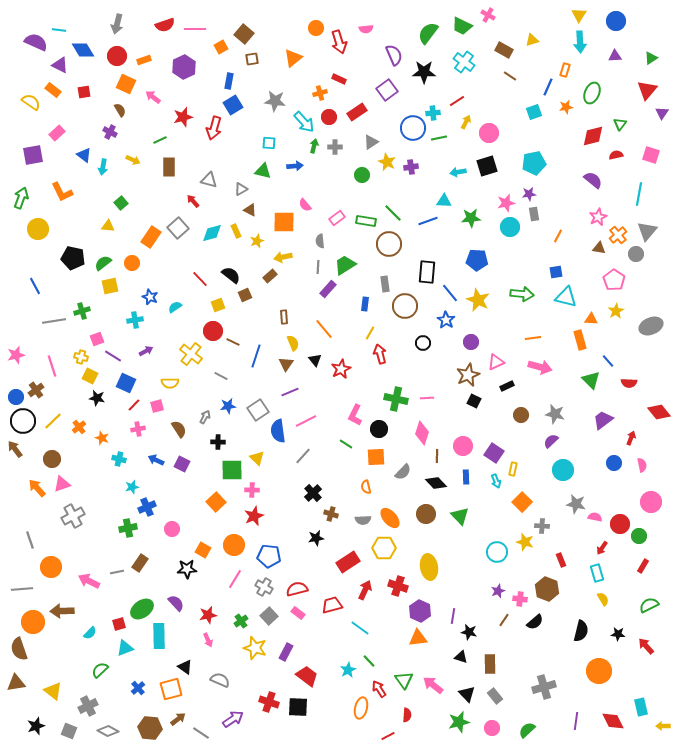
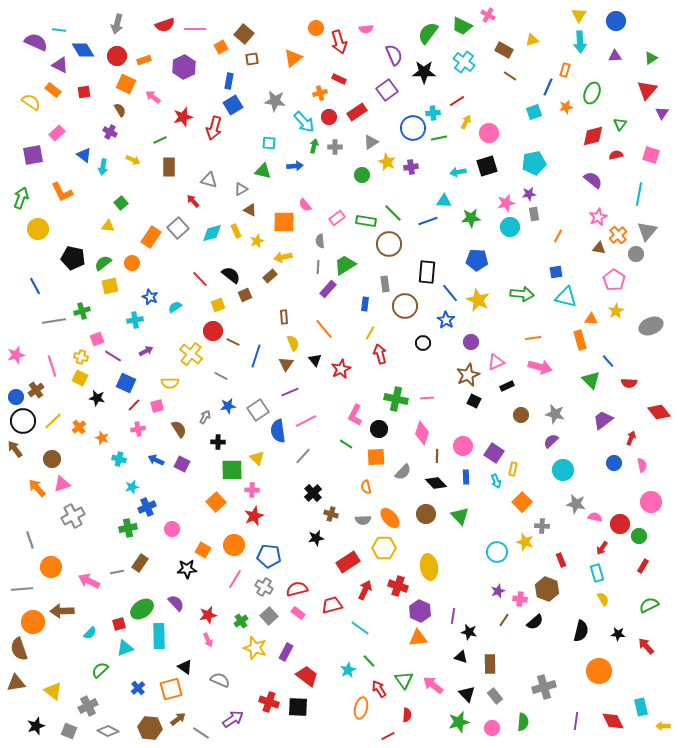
yellow square at (90, 376): moved 10 px left, 2 px down
green semicircle at (527, 730): moved 4 px left, 8 px up; rotated 138 degrees clockwise
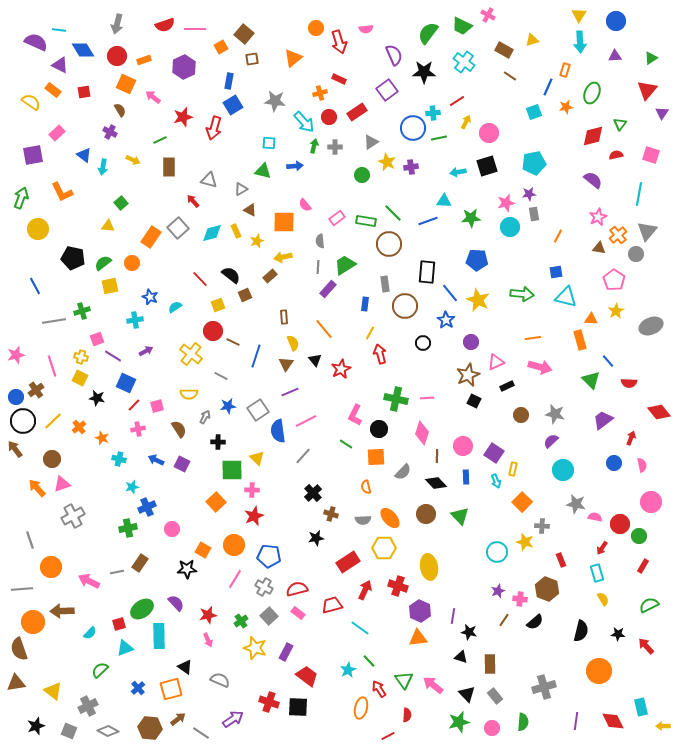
yellow semicircle at (170, 383): moved 19 px right, 11 px down
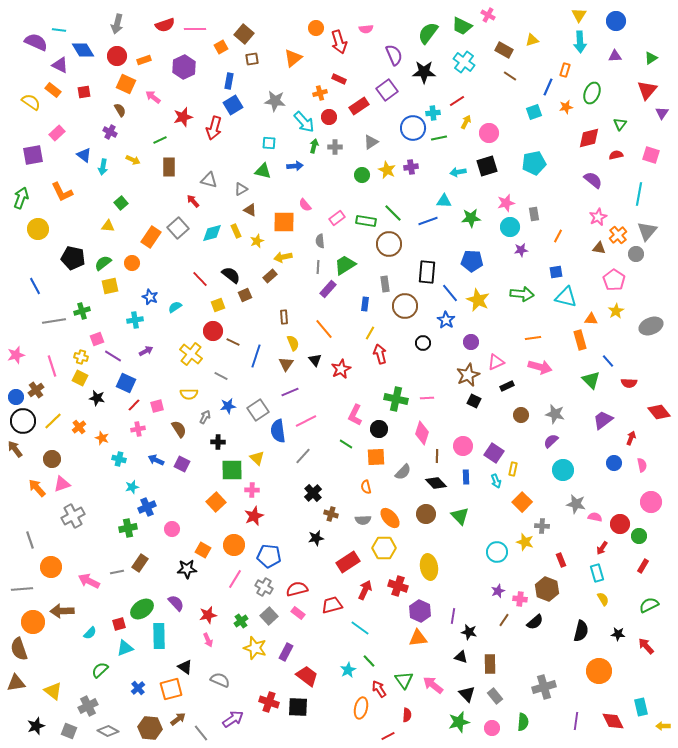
red rectangle at (357, 112): moved 2 px right, 6 px up
red diamond at (593, 136): moved 4 px left, 2 px down
yellow star at (387, 162): moved 8 px down
purple star at (529, 194): moved 8 px left, 56 px down
blue pentagon at (477, 260): moved 5 px left, 1 px down
gray line at (201, 733): rotated 18 degrees clockwise
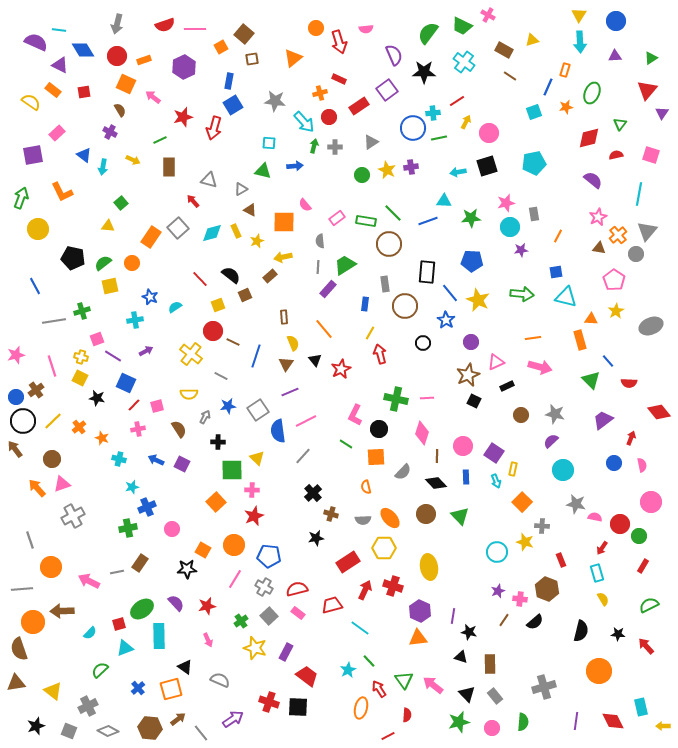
red cross at (398, 586): moved 5 px left
red star at (208, 615): moved 1 px left, 9 px up
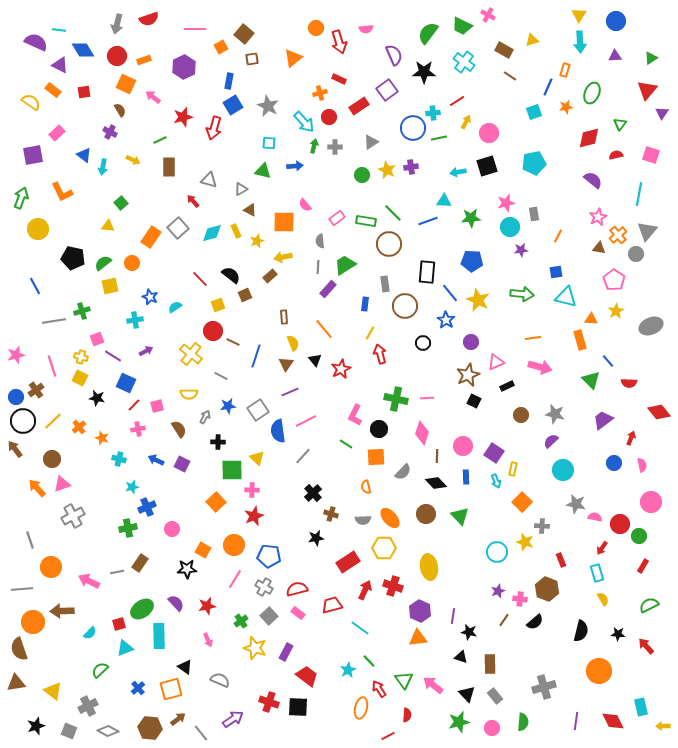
red semicircle at (165, 25): moved 16 px left, 6 px up
gray star at (275, 101): moved 7 px left, 5 px down; rotated 20 degrees clockwise
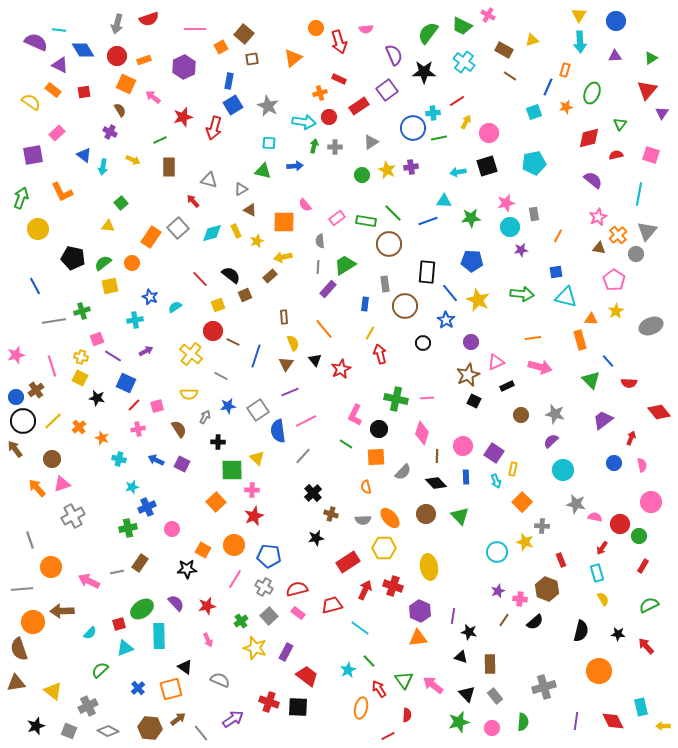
cyan arrow at (304, 122): rotated 40 degrees counterclockwise
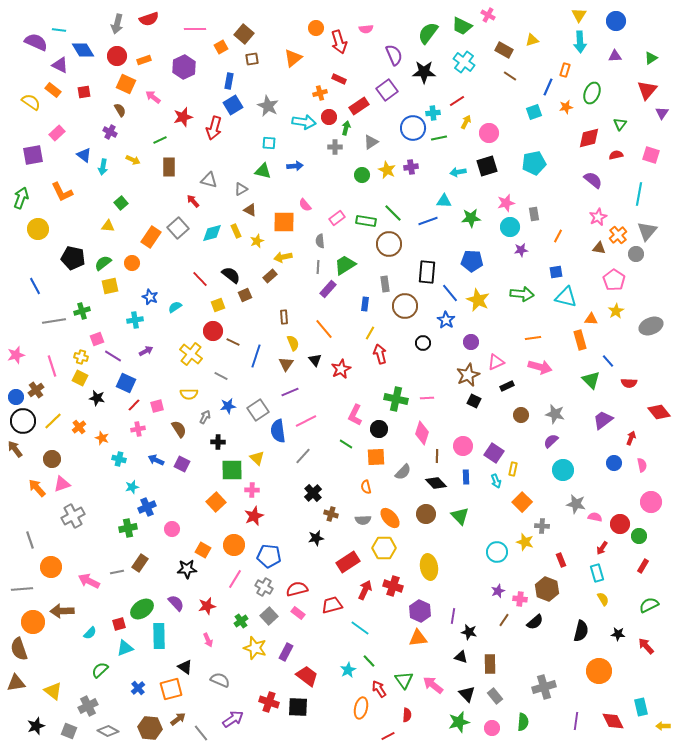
green arrow at (314, 146): moved 32 px right, 18 px up
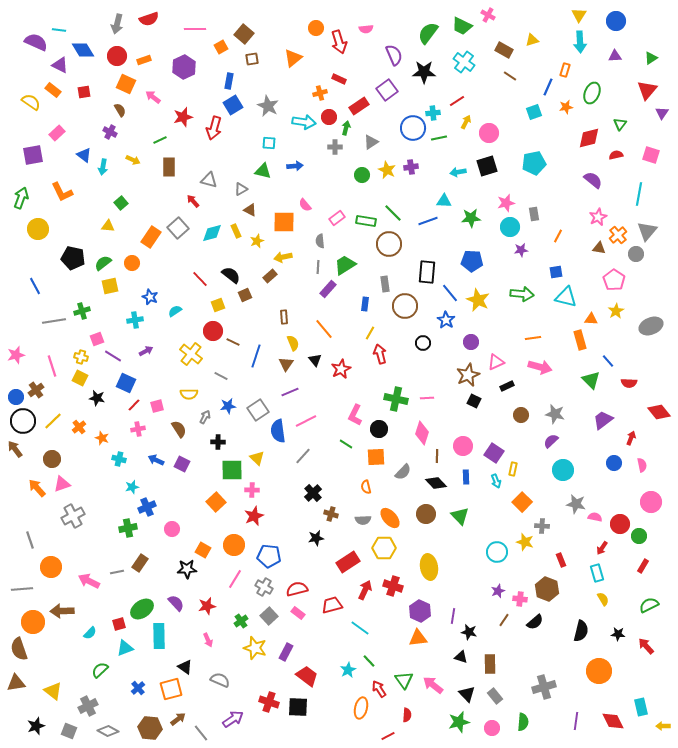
cyan semicircle at (175, 307): moved 4 px down
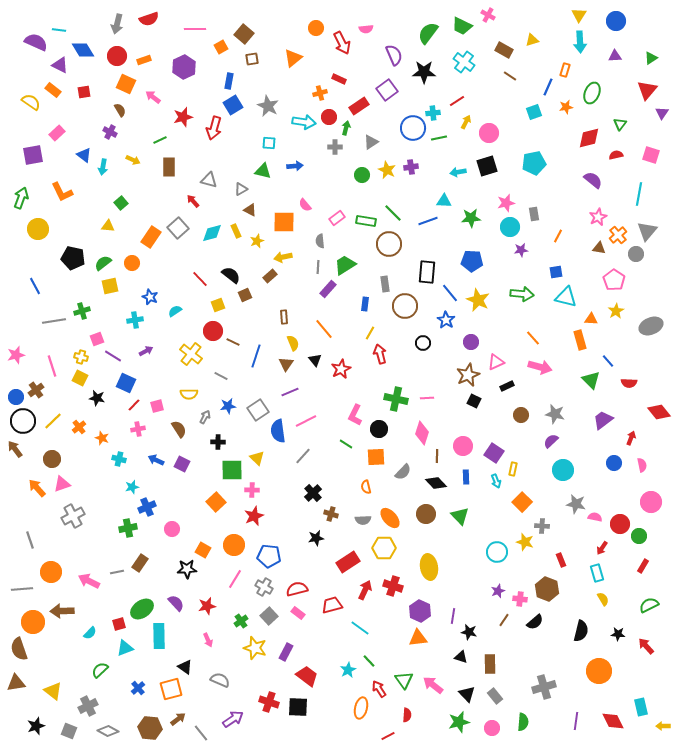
red arrow at (339, 42): moved 3 px right, 1 px down; rotated 10 degrees counterclockwise
orange line at (533, 338): rotated 56 degrees clockwise
orange circle at (51, 567): moved 5 px down
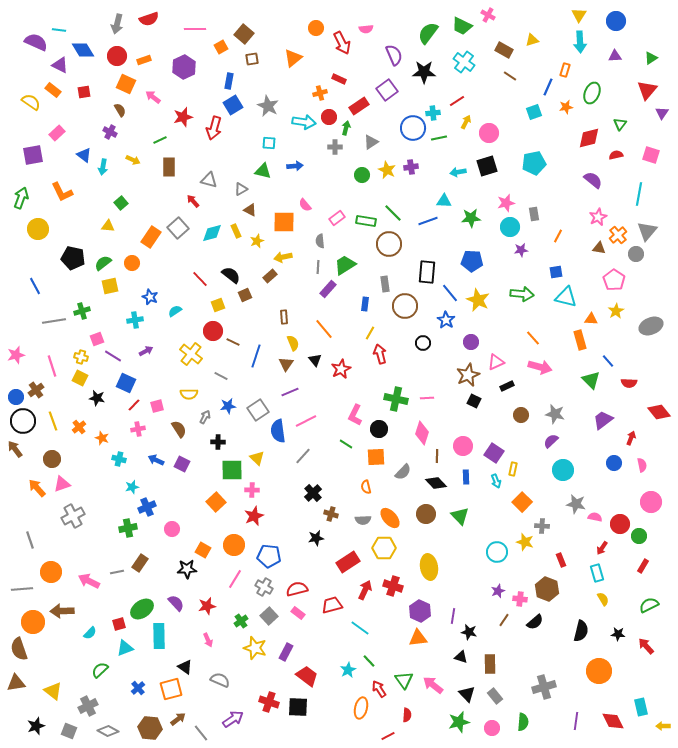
yellow line at (53, 421): rotated 66 degrees counterclockwise
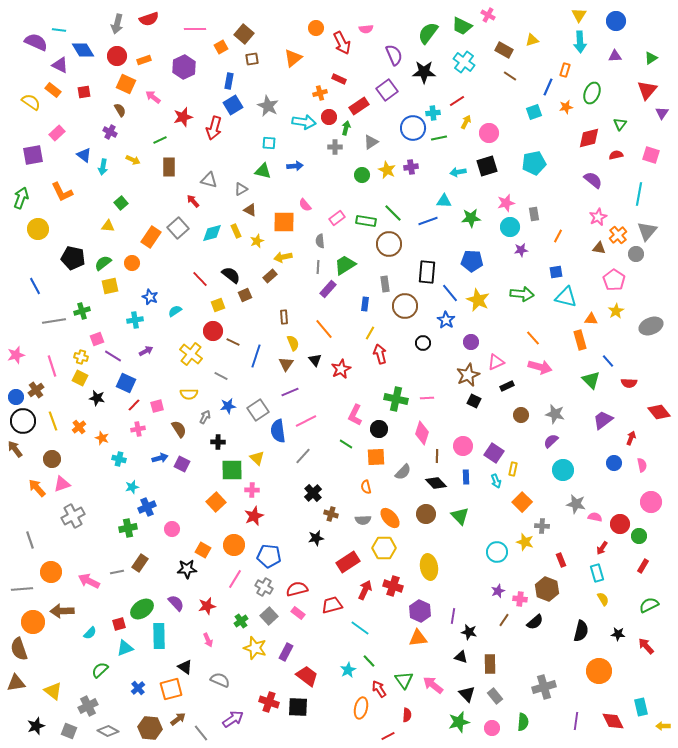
blue arrow at (156, 460): moved 4 px right, 2 px up; rotated 140 degrees clockwise
